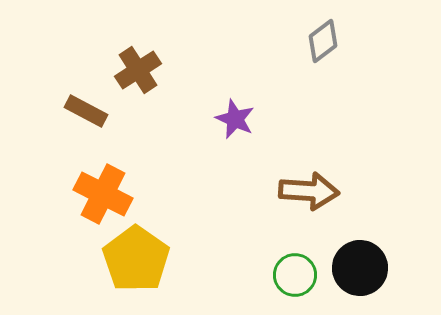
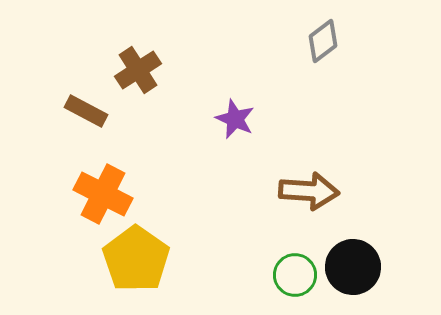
black circle: moved 7 px left, 1 px up
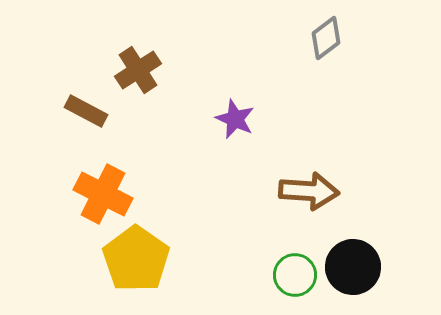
gray diamond: moved 3 px right, 3 px up
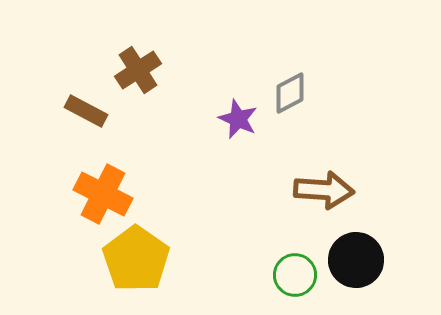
gray diamond: moved 36 px left, 55 px down; rotated 9 degrees clockwise
purple star: moved 3 px right
brown arrow: moved 15 px right, 1 px up
black circle: moved 3 px right, 7 px up
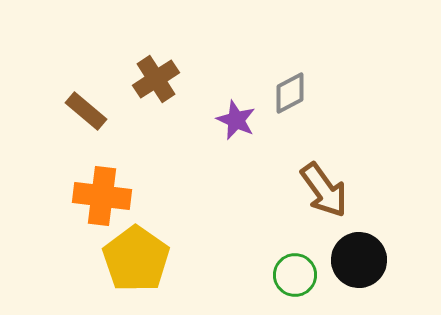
brown cross: moved 18 px right, 9 px down
brown rectangle: rotated 12 degrees clockwise
purple star: moved 2 px left, 1 px down
brown arrow: rotated 50 degrees clockwise
orange cross: moved 1 px left, 2 px down; rotated 20 degrees counterclockwise
black circle: moved 3 px right
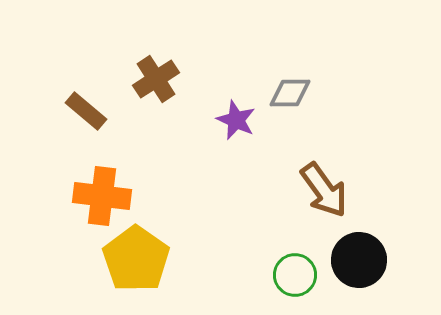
gray diamond: rotated 27 degrees clockwise
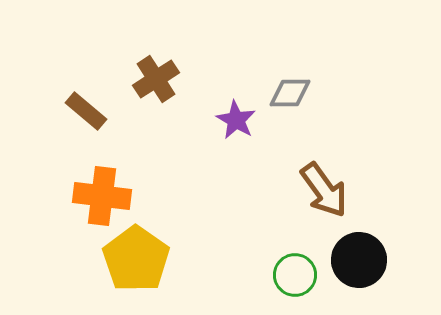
purple star: rotated 6 degrees clockwise
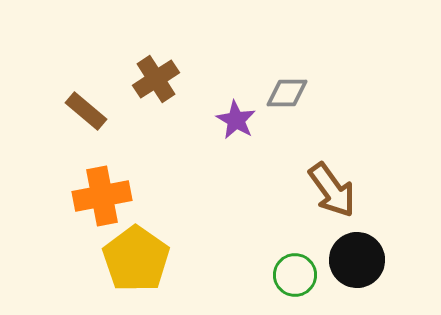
gray diamond: moved 3 px left
brown arrow: moved 8 px right
orange cross: rotated 18 degrees counterclockwise
black circle: moved 2 px left
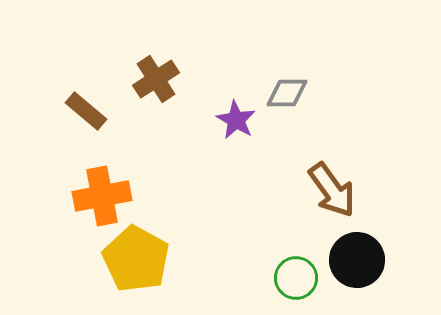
yellow pentagon: rotated 6 degrees counterclockwise
green circle: moved 1 px right, 3 px down
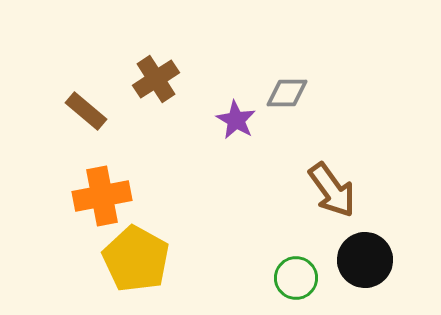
black circle: moved 8 px right
